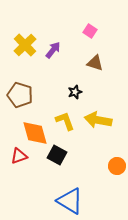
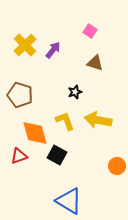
blue triangle: moved 1 px left
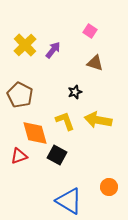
brown pentagon: rotated 10 degrees clockwise
orange circle: moved 8 px left, 21 px down
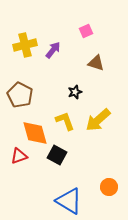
pink square: moved 4 px left; rotated 32 degrees clockwise
yellow cross: rotated 30 degrees clockwise
brown triangle: moved 1 px right
yellow arrow: rotated 52 degrees counterclockwise
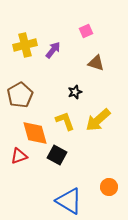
brown pentagon: rotated 15 degrees clockwise
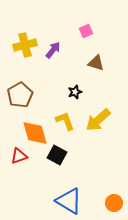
orange circle: moved 5 px right, 16 px down
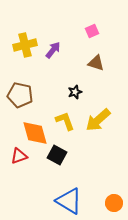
pink square: moved 6 px right
brown pentagon: rotated 30 degrees counterclockwise
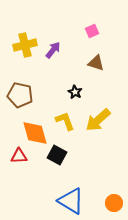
black star: rotated 24 degrees counterclockwise
red triangle: rotated 18 degrees clockwise
blue triangle: moved 2 px right
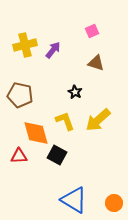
orange diamond: moved 1 px right
blue triangle: moved 3 px right, 1 px up
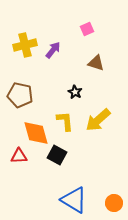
pink square: moved 5 px left, 2 px up
yellow L-shape: rotated 15 degrees clockwise
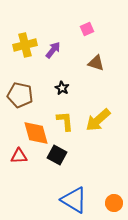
black star: moved 13 px left, 4 px up
